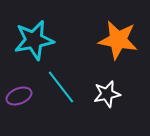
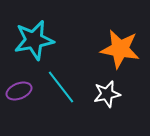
orange star: moved 2 px right, 9 px down
purple ellipse: moved 5 px up
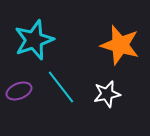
cyan star: rotated 9 degrees counterclockwise
orange star: moved 4 px up; rotated 6 degrees clockwise
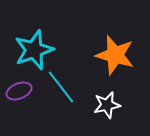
cyan star: moved 10 px down
orange star: moved 5 px left, 10 px down
white star: moved 11 px down
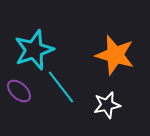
purple ellipse: rotated 65 degrees clockwise
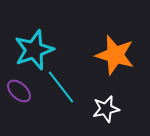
white star: moved 1 px left, 4 px down
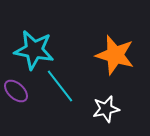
cyan star: rotated 30 degrees clockwise
cyan line: moved 1 px left, 1 px up
purple ellipse: moved 3 px left
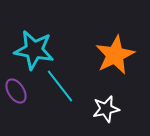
orange star: rotated 30 degrees clockwise
purple ellipse: rotated 15 degrees clockwise
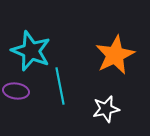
cyan star: moved 3 px left, 1 px down; rotated 12 degrees clockwise
cyan line: rotated 27 degrees clockwise
purple ellipse: rotated 50 degrees counterclockwise
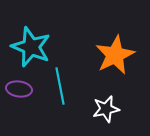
cyan star: moved 4 px up
purple ellipse: moved 3 px right, 2 px up
